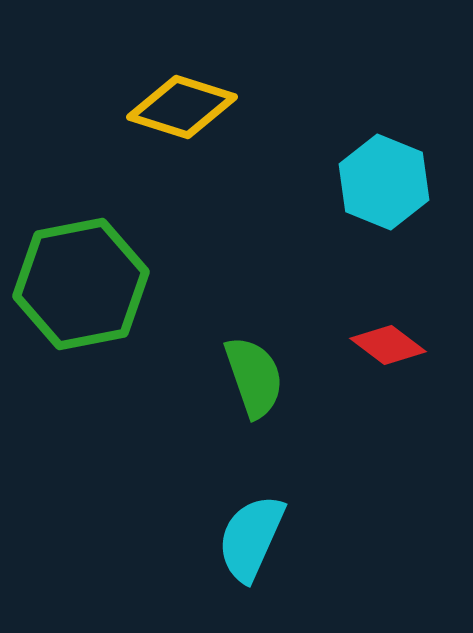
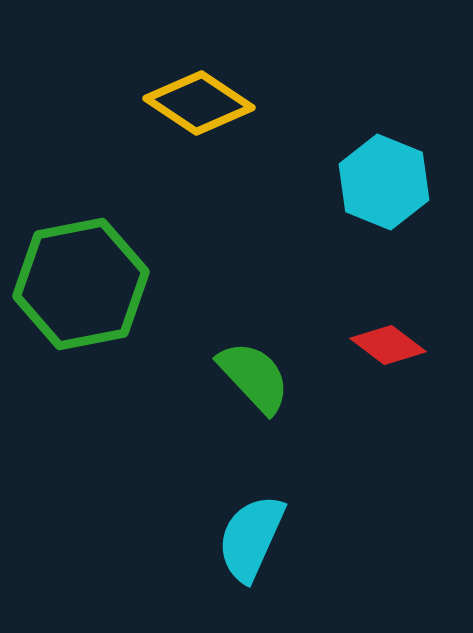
yellow diamond: moved 17 px right, 4 px up; rotated 16 degrees clockwise
green semicircle: rotated 24 degrees counterclockwise
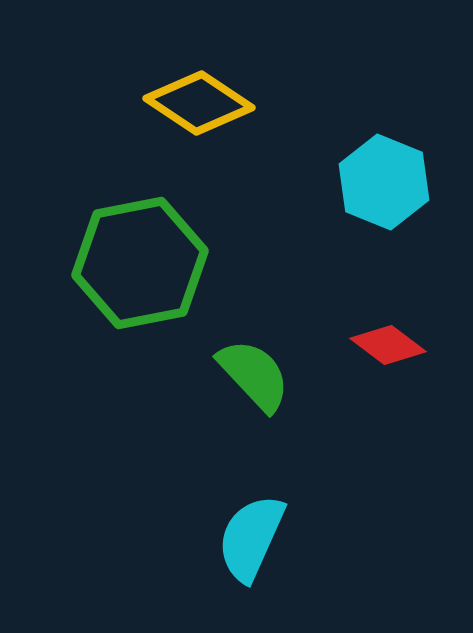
green hexagon: moved 59 px right, 21 px up
green semicircle: moved 2 px up
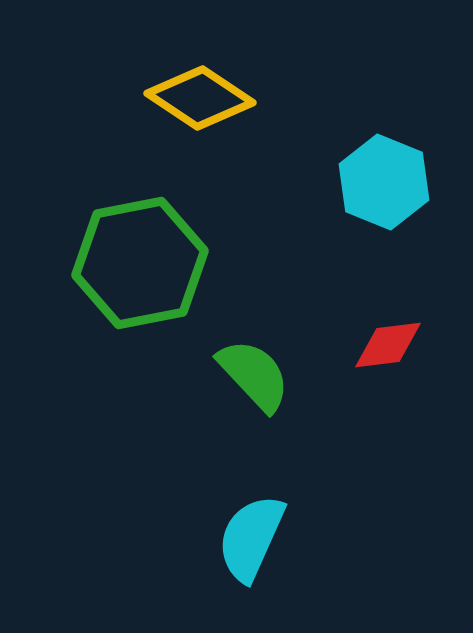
yellow diamond: moved 1 px right, 5 px up
red diamond: rotated 44 degrees counterclockwise
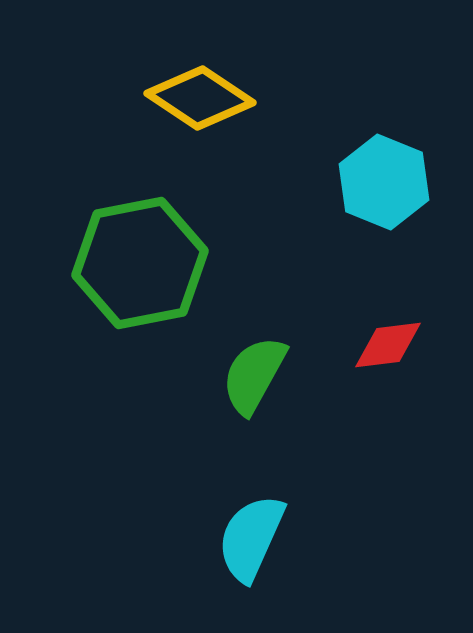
green semicircle: rotated 108 degrees counterclockwise
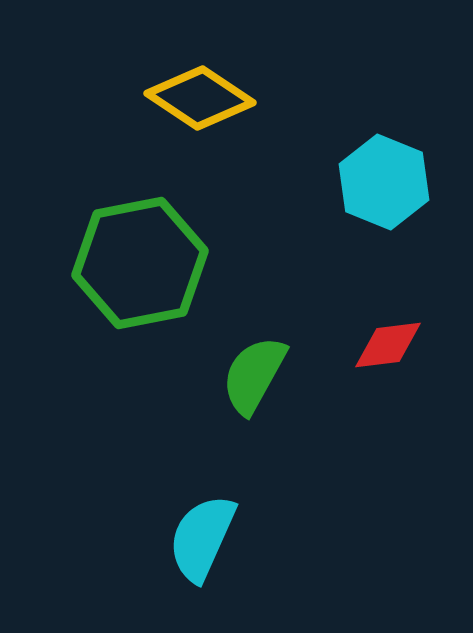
cyan semicircle: moved 49 px left
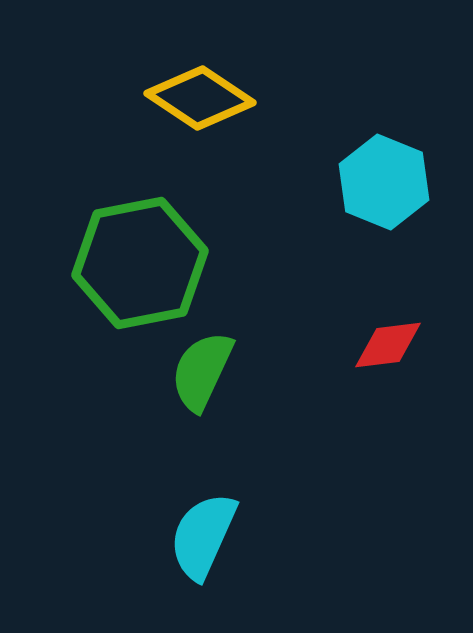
green semicircle: moved 52 px left, 4 px up; rotated 4 degrees counterclockwise
cyan semicircle: moved 1 px right, 2 px up
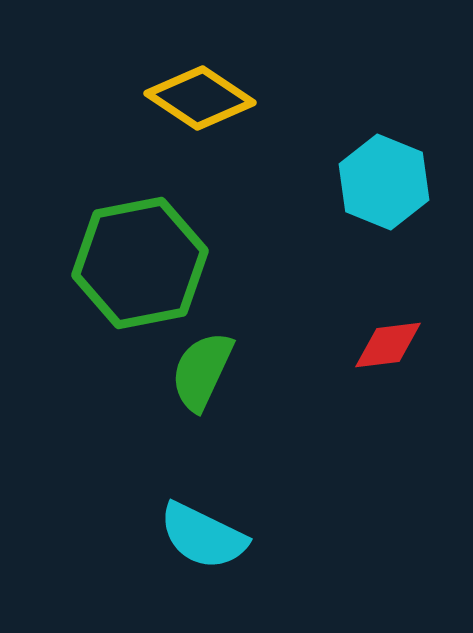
cyan semicircle: rotated 88 degrees counterclockwise
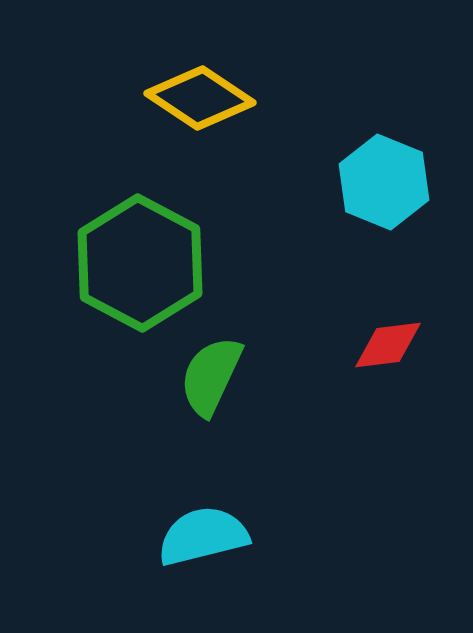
green hexagon: rotated 21 degrees counterclockwise
green semicircle: moved 9 px right, 5 px down
cyan semicircle: rotated 140 degrees clockwise
